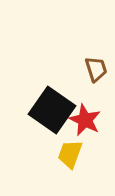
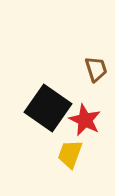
black square: moved 4 px left, 2 px up
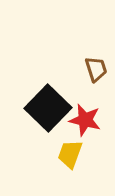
black square: rotated 9 degrees clockwise
red star: rotated 12 degrees counterclockwise
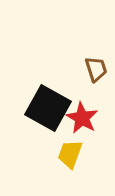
black square: rotated 15 degrees counterclockwise
red star: moved 3 px left, 2 px up; rotated 16 degrees clockwise
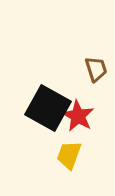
red star: moved 4 px left, 2 px up
yellow trapezoid: moved 1 px left, 1 px down
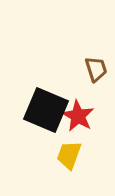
black square: moved 2 px left, 2 px down; rotated 6 degrees counterclockwise
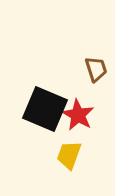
black square: moved 1 px left, 1 px up
red star: moved 1 px up
